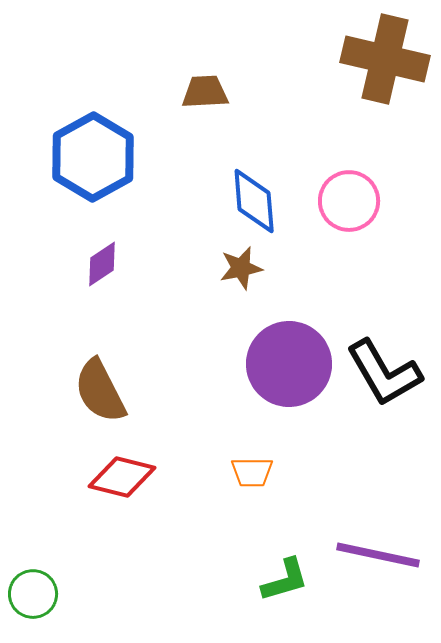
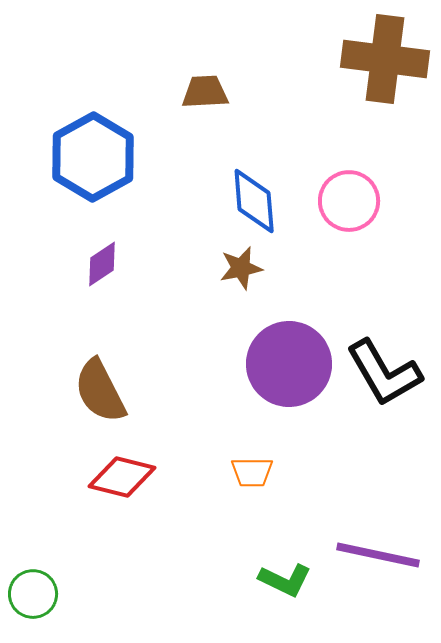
brown cross: rotated 6 degrees counterclockwise
green L-shape: rotated 42 degrees clockwise
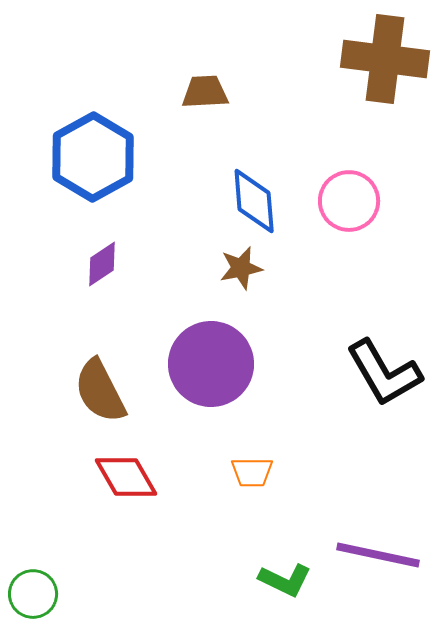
purple circle: moved 78 px left
red diamond: moved 4 px right; rotated 46 degrees clockwise
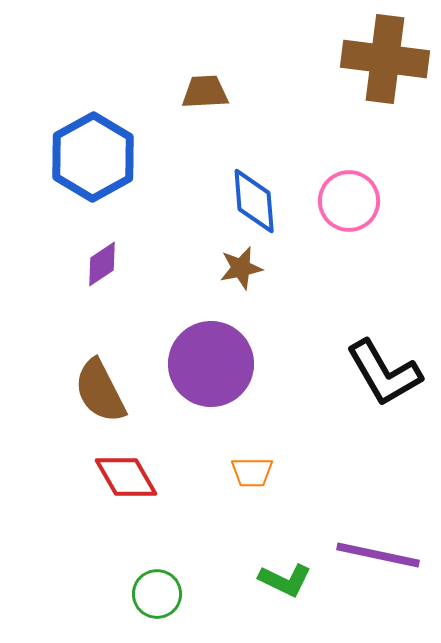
green circle: moved 124 px right
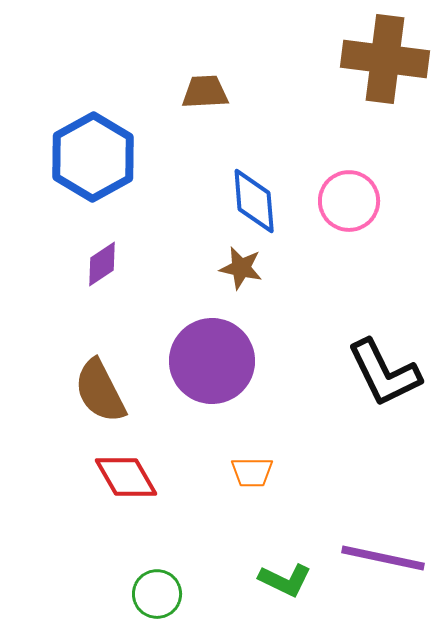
brown star: rotated 24 degrees clockwise
purple circle: moved 1 px right, 3 px up
black L-shape: rotated 4 degrees clockwise
purple line: moved 5 px right, 3 px down
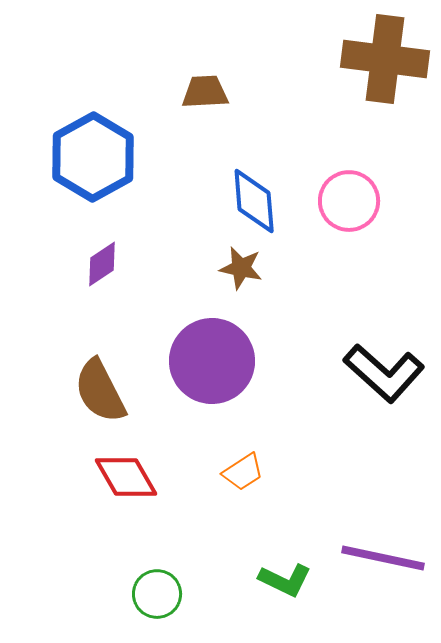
black L-shape: rotated 22 degrees counterclockwise
orange trapezoid: moved 9 px left; rotated 33 degrees counterclockwise
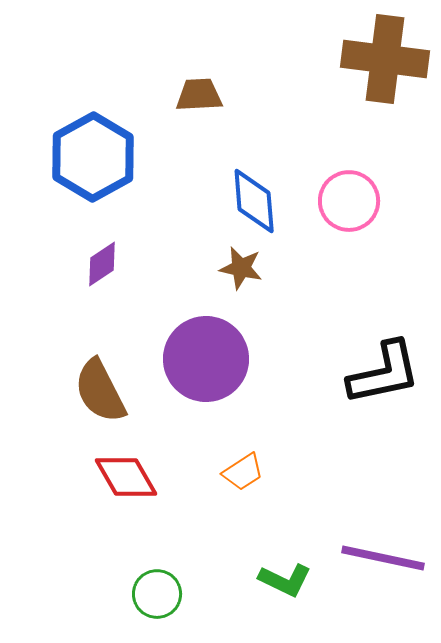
brown trapezoid: moved 6 px left, 3 px down
purple circle: moved 6 px left, 2 px up
black L-shape: rotated 54 degrees counterclockwise
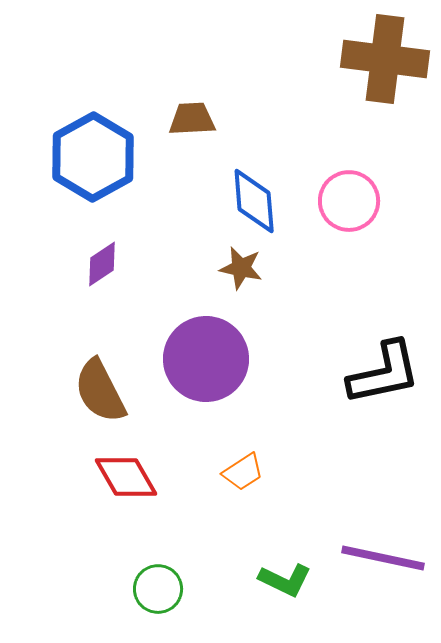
brown trapezoid: moved 7 px left, 24 px down
green circle: moved 1 px right, 5 px up
